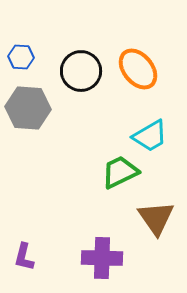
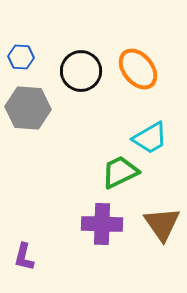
cyan trapezoid: moved 2 px down
brown triangle: moved 6 px right, 6 px down
purple cross: moved 34 px up
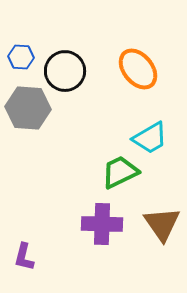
black circle: moved 16 px left
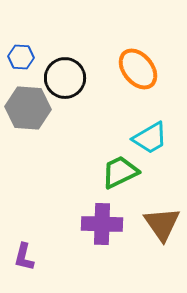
black circle: moved 7 px down
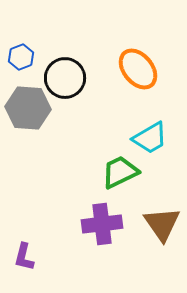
blue hexagon: rotated 25 degrees counterclockwise
purple cross: rotated 9 degrees counterclockwise
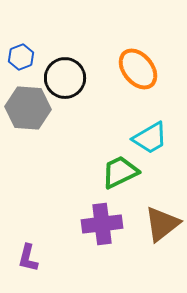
brown triangle: rotated 27 degrees clockwise
purple L-shape: moved 4 px right, 1 px down
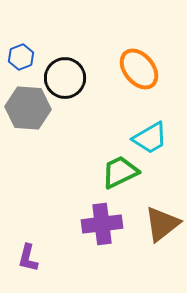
orange ellipse: moved 1 px right
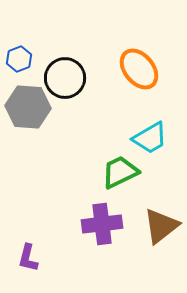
blue hexagon: moved 2 px left, 2 px down
gray hexagon: moved 1 px up
brown triangle: moved 1 px left, 2 px down
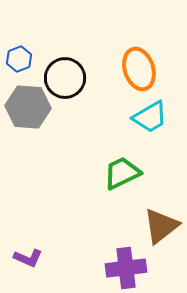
orange ellipse: rotated 21 degrees clockwise
cyan trapezoid: moved 21 px up
green trapezoid: moved 2 px right, 1 px down
purple cross: moved 24 px right, 44 px down
purple L-shape: rotated 80 degrees counterclockwise
